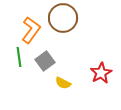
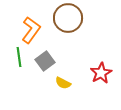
brown circle: moved 5 px right
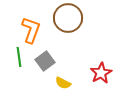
orange L-shape: rotated 16 degrees counterclockwise
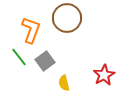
brown circle: moved 1 px left
green line: rotated 30 degrees counterclockwise
red star: moved 3 px right, 2 px down
yellow semicircle: moved 1 px right; rotated 49 degrees clockwise
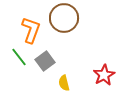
brown circle: moved 3 px left
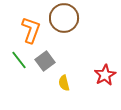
green line: moved 3 px down
red star: moved 1 px right
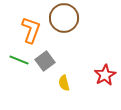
green line: rotated 30 degrees counterclockwise
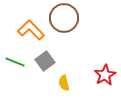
orange L-shape: rotated 64 degrees counterclockwise
green line: moved 4 px left, 2 px down
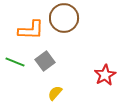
orange L-shape: rotated 136 degrees clockwise
yellow semicircle: moved 9 px left, 10 px down; rotated 56 degrees clockwise
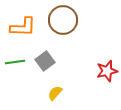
brown circle: moved 1 px left, 2 px down
orange L-shape: moved 8 px left, 3 px up
green line: rotated 30 degrees counterclockwise
red star: moved 2 px right, 4 px up; rotated 15 degrees clockwise
